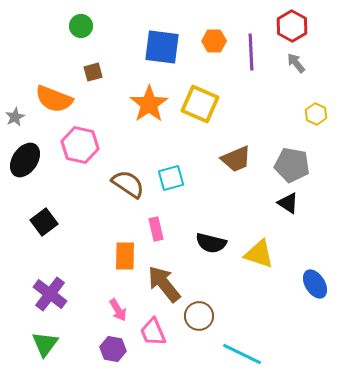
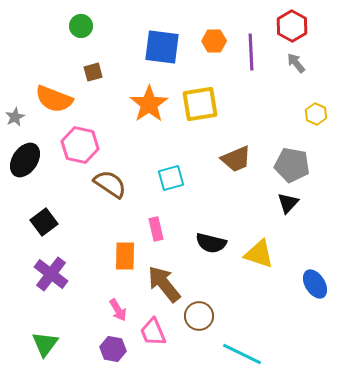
yellow square: rotated 33 degrees counterclockwise
brown semicircle: moved 18 px left
black triangle: rotated 40 degrees clockwise
purple cross: moved 1 px right, 20 px up
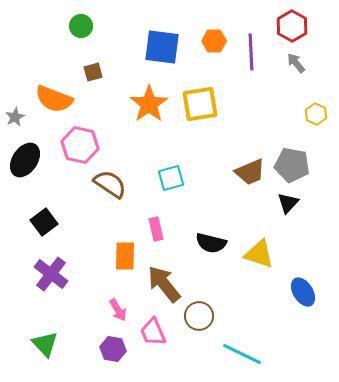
brown trapezoid: moved 14 px right, 13 px down
blue ellipse: moved 12 px left, 8 px down
green triangle: rotated 20 degrees counterclockwise
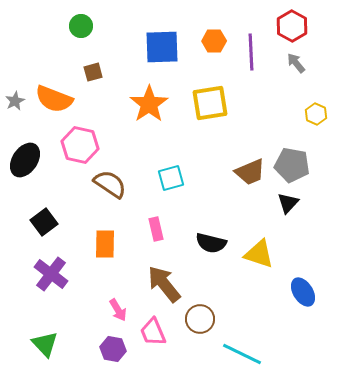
blue square: rotated 9 degrees counterclockwise
yellow square: moved 10 px right, 1 px up
gray star: moved 16 px up
orange rectangle: moved 20 px left, 12 px up
brown circle: moved 1 px right, 3 px down
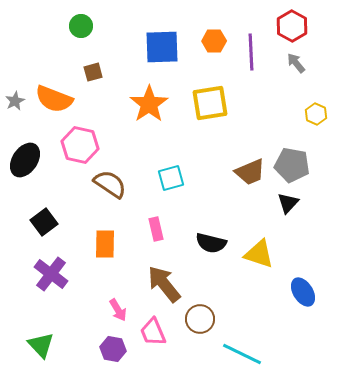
green triangle: moved 4 px left, 1 px down
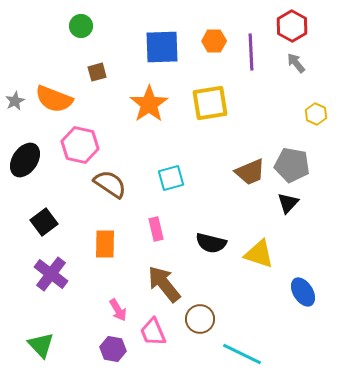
brown square: moved 4 px right
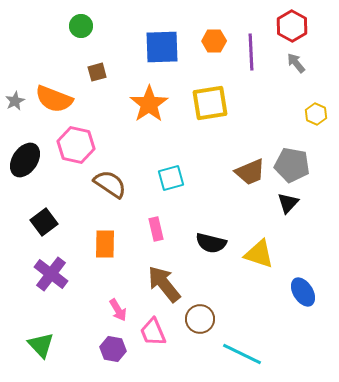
pink hexagon: moved 4 px left
